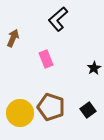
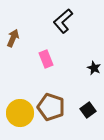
black L-shape: moved 5 px right, 2 px down
black star: rotated 16 degrees counterclockwise
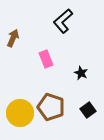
black star: moved 13 px left, 5 px down
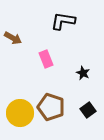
black L-shape: rotated 50 degrees clockwise
brown arrow: rotated 96 degrees clockwise
black star: moved 2 px right
